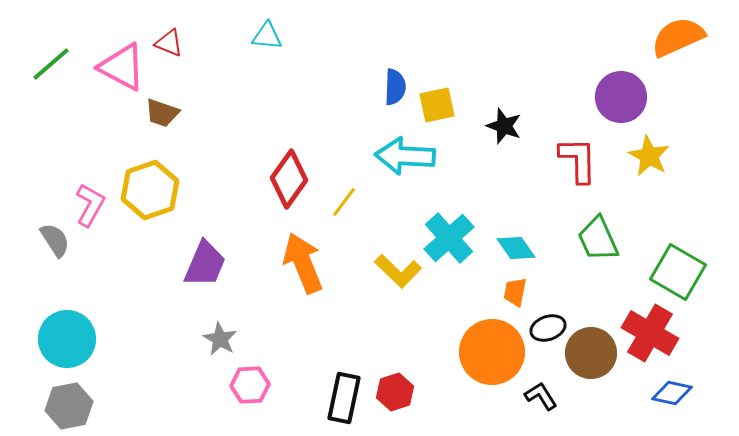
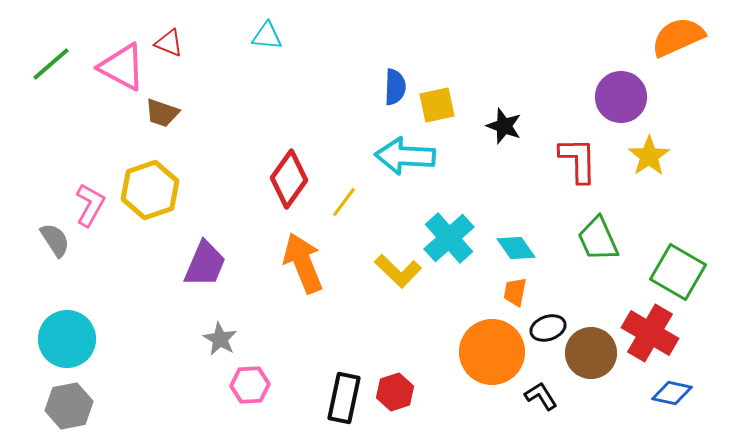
yellow star: rotated 9 degrees clockwise
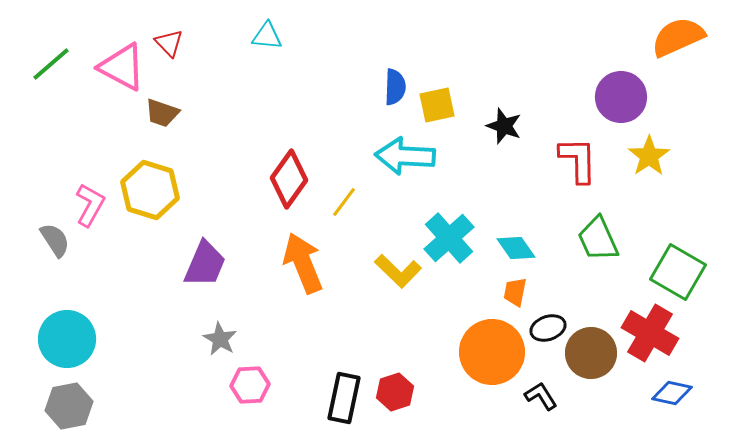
red triangle: rotated 24 degrees clockwise
yellow hexagon: rotated 24 degrees counterclockwise
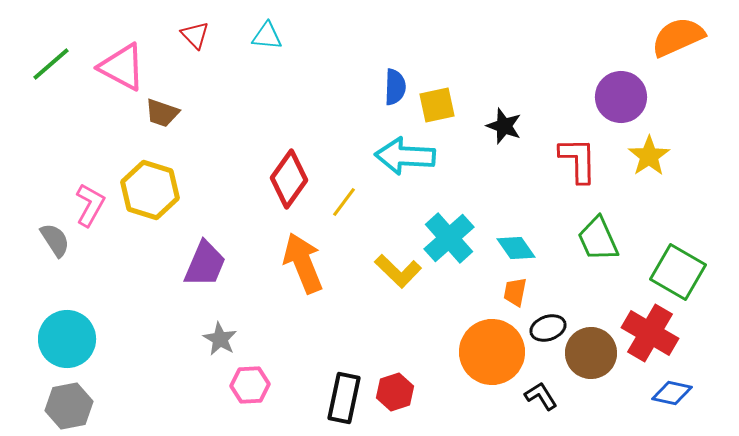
red triangle: moved 26 px right, 8 px up
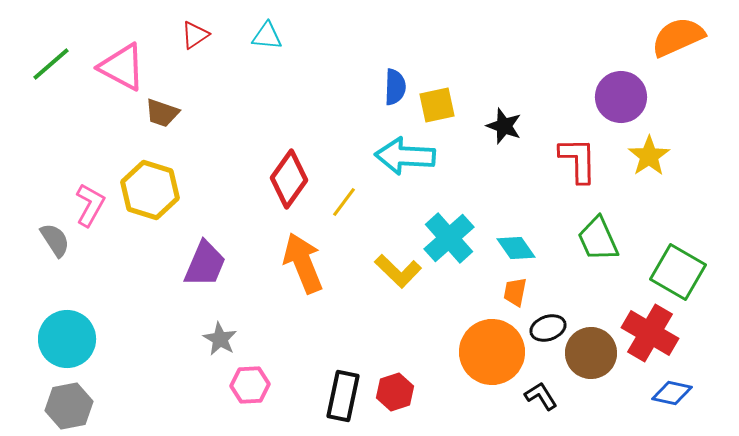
red triangle: rotated 40 degrees clockwise
black rectangle: moved 1 px left, 2 px up
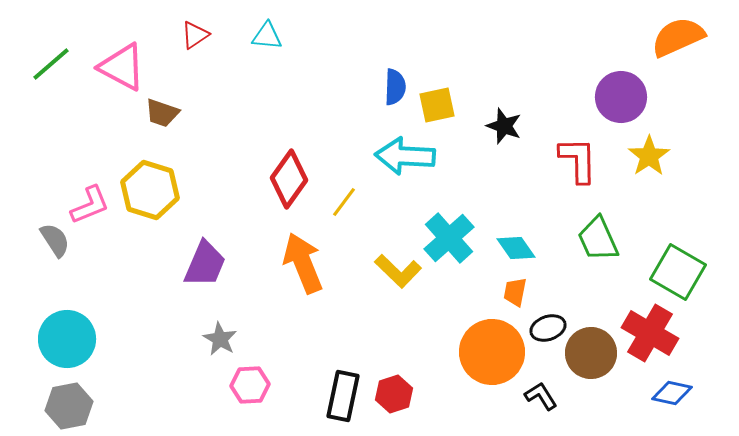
pink L-shape: rotated 39 degrees clockwise
red hexagon: moved 1 px left, 2 px down
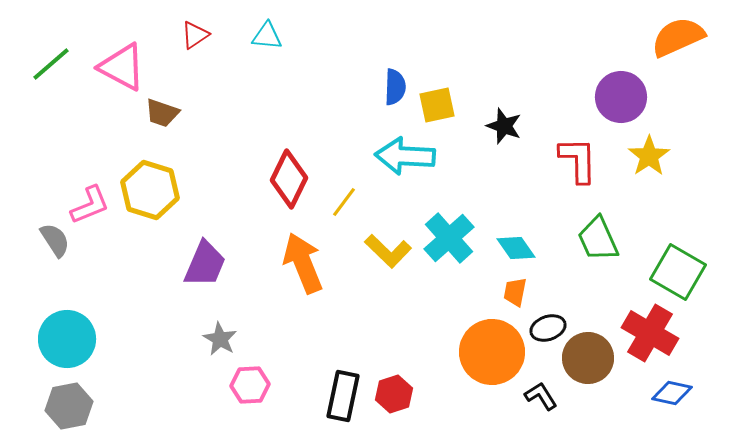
red diamond: rotated 10 degrees counterclockwise
yellow L-shape: moved 10 px left, 20 px up
brown circle: moved 3 px left, 5 px down
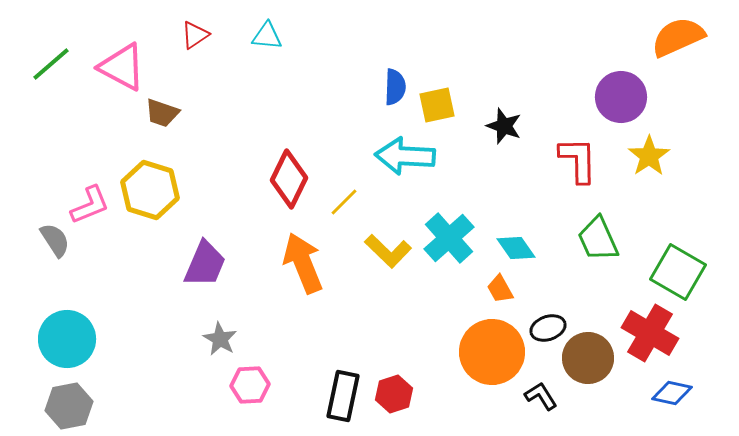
yellow line: rotated 8 degrees clockwise
orange trapezoid: moved 15 px left, 3 px up; rotated 40 degrees counterclockwise
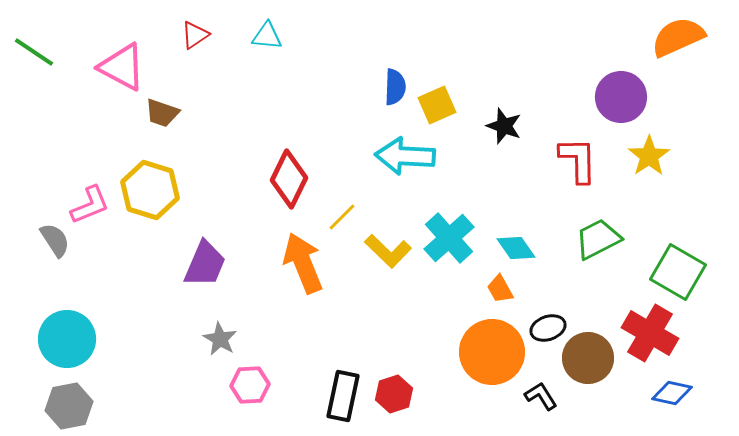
green line: moved 17 px left, 12 px up; rotated 75 degrees clockwise
yellow square: rotated 12 degrees counterclockwise
yellow line: moved 2 px left, 15 px down
green trapezoid: rotated 87 degrees clockwise
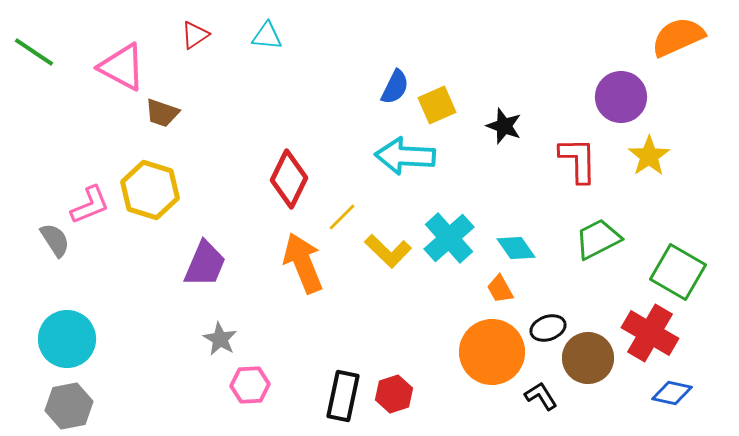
blue semicircle: rotated 24 degrees clockwise
